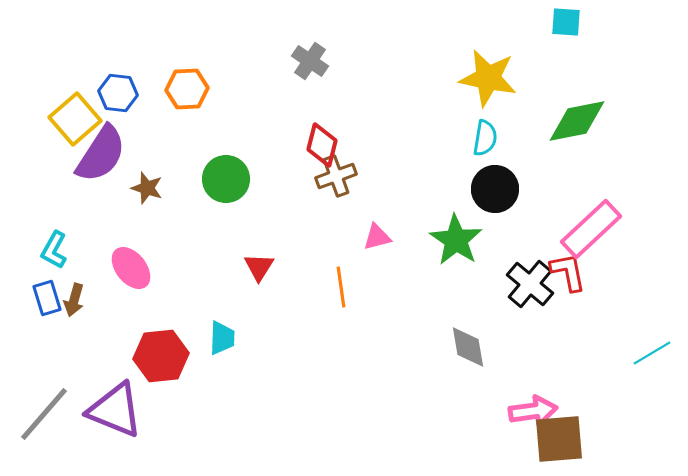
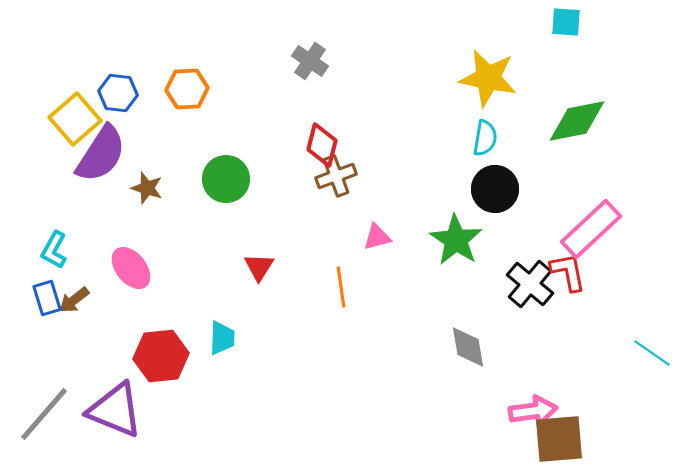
brown arrow: rotated 36 degrees clockwise
cyan line: rotated 66 degrees clockwise
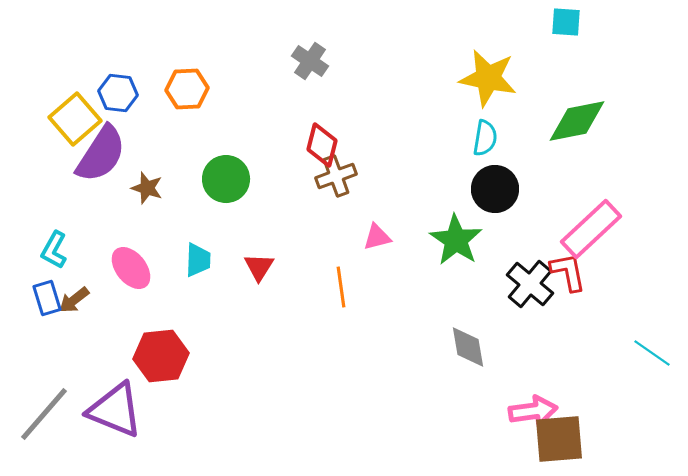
cyan trapezoid: moved 24 px left, 78 px up
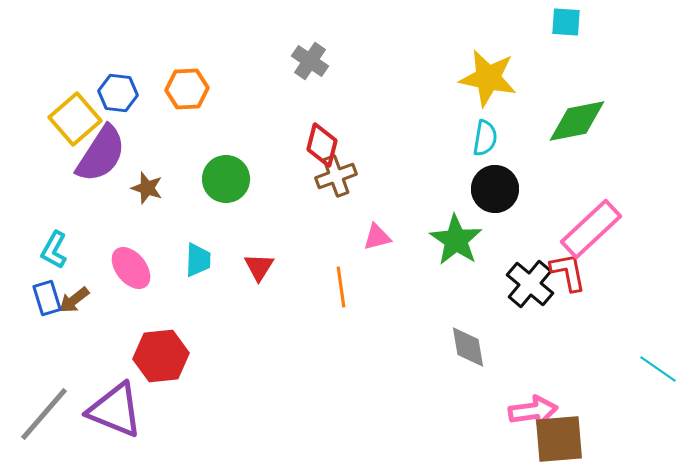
cyan line: moved 6 px right, 16 px down
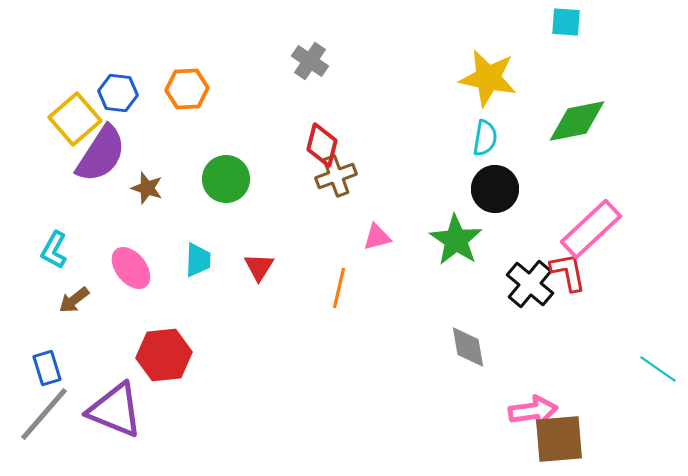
orange line: moved 2 px left, 1 px down; rotated 21 degrees clockwise
blue rectangle: moved 70 px down
red hexagon: moved 3 px right, 1 px up
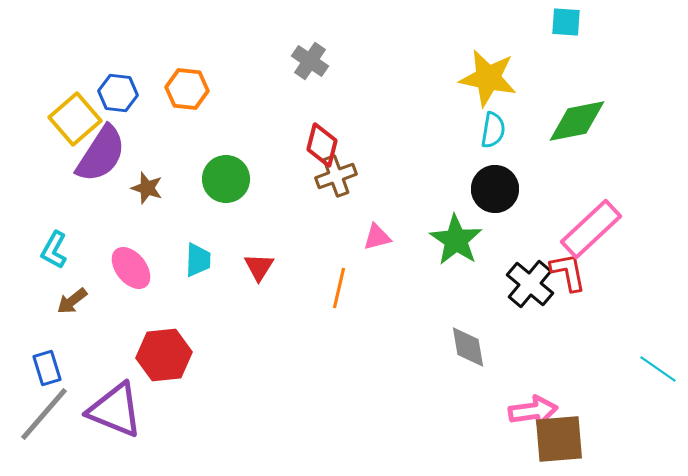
orange hexagon: rotated 9 degrees clockwise
cyan semicircle: moved 8 px right, 8 px up
brown arrow: moved 2 px left, 1 px down
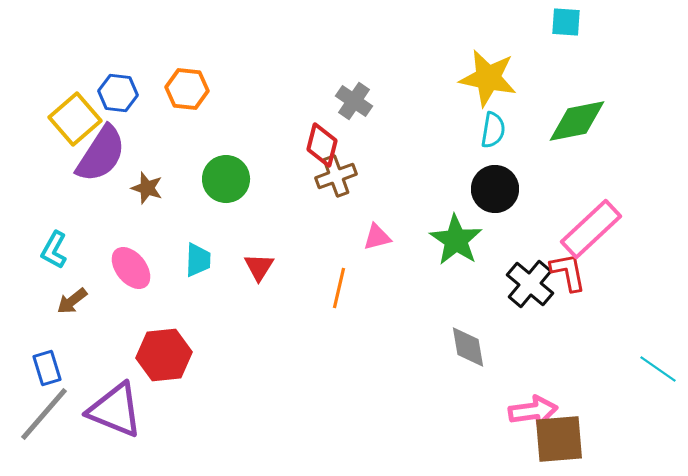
gray cross: moved 44 px right, 40 px down
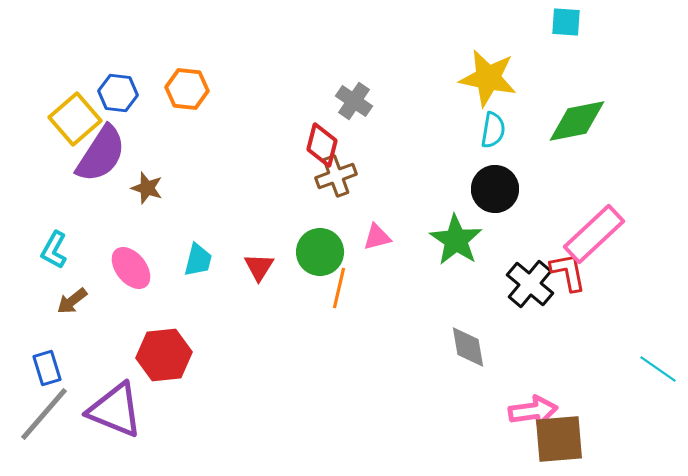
green circle: moved 94 px right, 73 px down
pink rectangle: moved 3 px right, 5 px down
cyan trapezoid: rotated 12 degrees clockwise
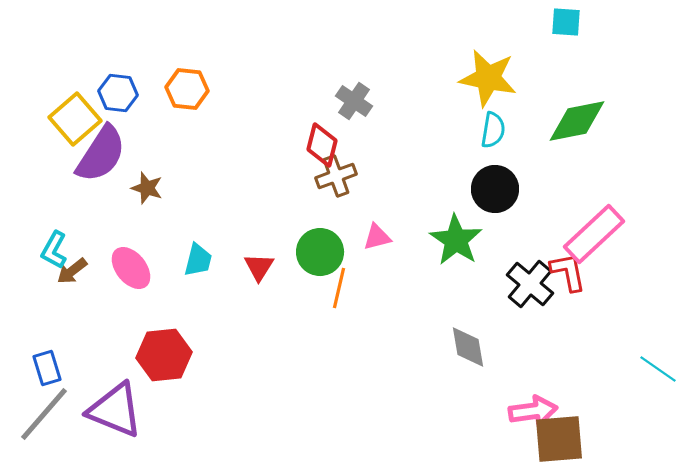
brown arrow: moved 30 px up
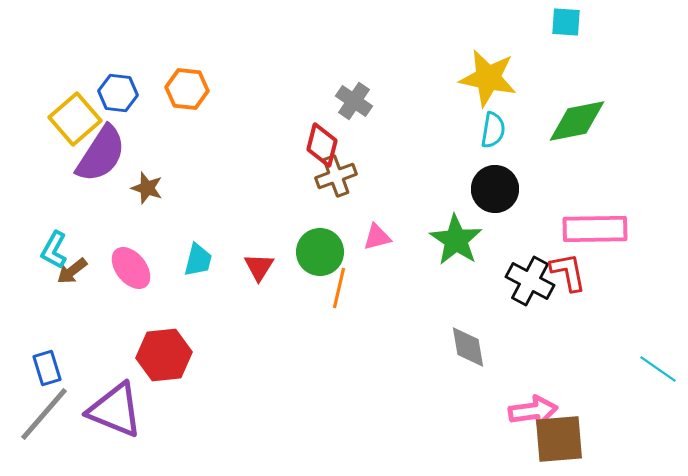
pink rectangle: moved 1 px right, 5 px up; rotated 42 degrees clockwise
black cross: moved 3 px up; rotated 12 degrees counterclockwise
